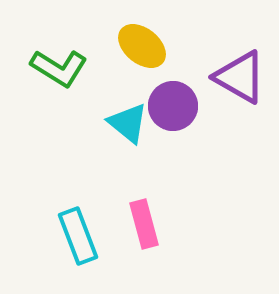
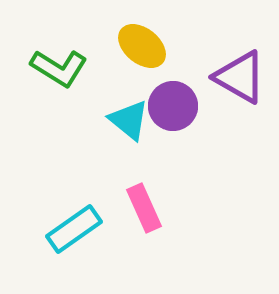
cyan triangle: moved 1 px right, 3 px up
pink rectangle: moved 16 px up; rotated 9 degrees counterclockwise
cyan rectangle: moved 4 px left, 7 px up; rotated 76 degrees clockwise
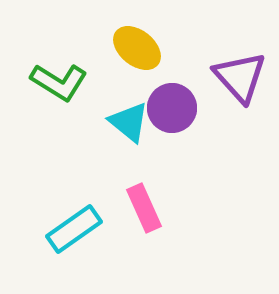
yellow ellipse: moved 5 px left, 2 px down
green L-shape: moved 14 px down
purple triangle: rotated 18 degrees clockwise
purple circle: moved 1 px left, 2 px down
cyan triangle: moved 2 px down
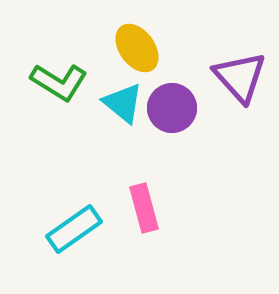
yellow ellipse: rotated 15 degrees clockwise
cyan triangle: moved 6 px left, 19 px up
pink rectangle: rotated 9 degrees clockwise
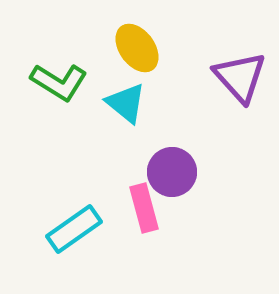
cyan triangle: moved 3 px right
purple circle: moved 64 px down
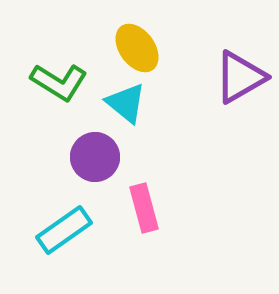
purple triangle: rotated 42 degrees clockwise
purple circle: moved 77 px left, 15 px up
cyan rectangle: moved 10 px left, 1 px down
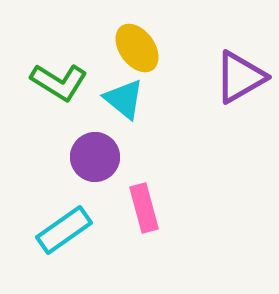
cyan triangle: moved 2 px left, 4 px up
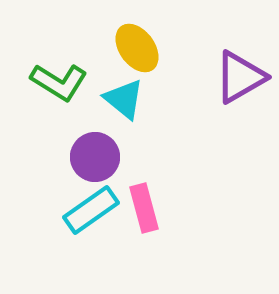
cyan rectangle: moved 27 px right, 20 px up
